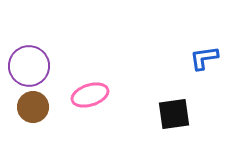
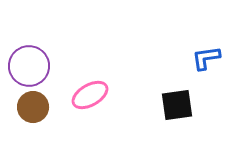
blue L-shape: moved 2 px right
pink ellipse: rotated 12 degrees counterclockwise
black square: moved 3 px right, 9 px up
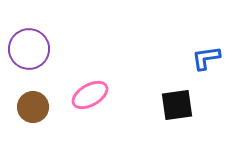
purple circle: moved 17 px up
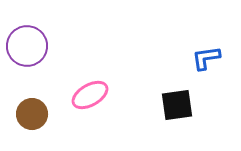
purple circle: moved 2 px left, 3 px up
brown circle: moved 1 px left, 7 px down
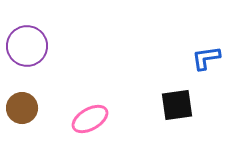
pink ellipse: moved 24 px down
brown circle: moved 10 px left, 6 px up
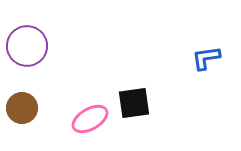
black square: moved 43 px left, 2 px up
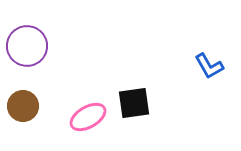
blue L-shape: moved 3 px right, 8 px down; rotated 112 degrees counterclockwise
brown circle: moved 1 px right, 2 px up
pink ellipse: moved 2 px left, 2 px up
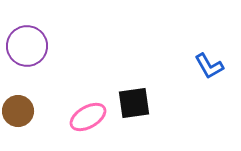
brown circle: moved 5 px left, 5 px down
